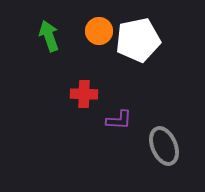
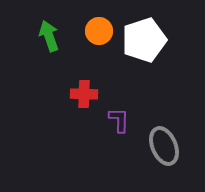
white pentagon: moved 6 px right; rotated 6 degrees counterclockwise
purple L-shape: rotated 92 degrees counterclockwise
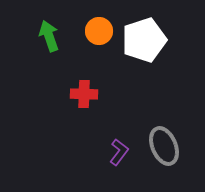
purple L-shape: moved 32 px down; rotated 36 degrees clockwise
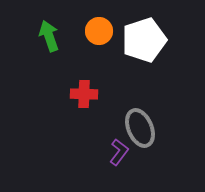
gray ellipse: moved 24 px left, 18 px up
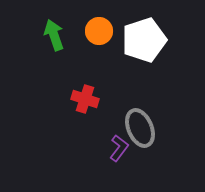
green arrow: moved 5 px right, 1 px up
red cross: moved 1 px right, 5 px down; rotated 16 degrees clockwise
purple L-shape: moved 4 px up
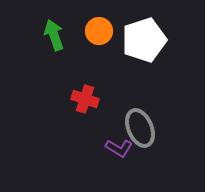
purple L-shape: rotated 84 degrees clockwise
